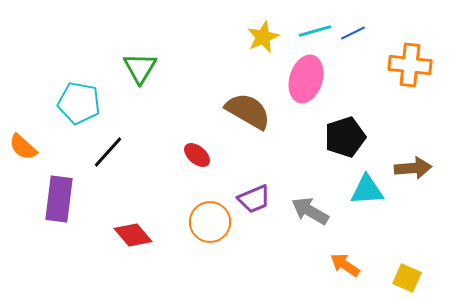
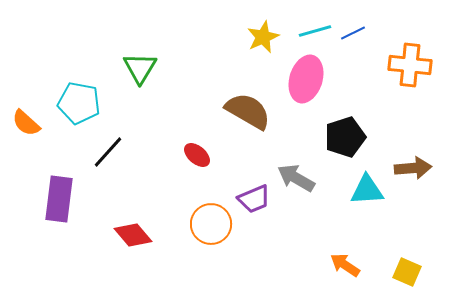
orange semicircle: moved 3 px right, 24 px up
gray arrow: moved 14 px left, 33 px up
orange circle: moved 1 px right, 2 px down
yellow square: moved 6 px up
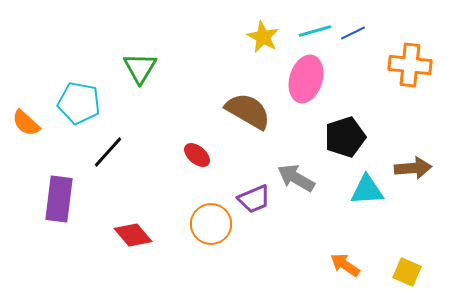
yellow star: rotated 20 degrees counterclockwise
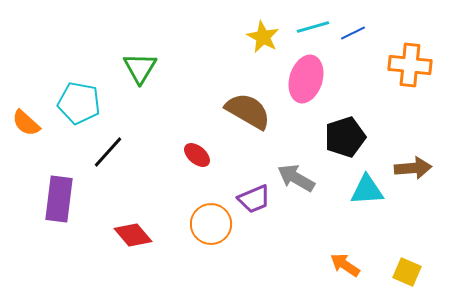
cyan line: moved 2 px left, 4 px up
